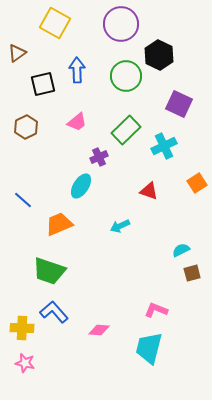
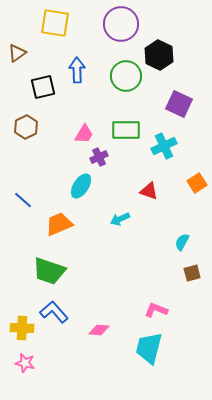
yellow square: rotated 20 degrees counterclockwise
black square: moved 3 px down
pink trapezoid: moved 7 px right, 12 px down; rotated 20 degrees counterclockwise
green rectangle: rotated 44 degrees clockwise
cyan arrow: moved 7 px up
cyan semicircle: moved 1 px right, 8 px up; rotated 36 degrees counterclockwise
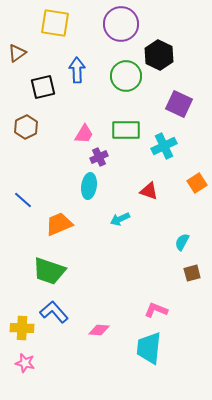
cyan ellipse: moved 8 px right; rotated 25 degrees counterclockwise
cyan trapezoid: rotated 8 degrees counterclockwise
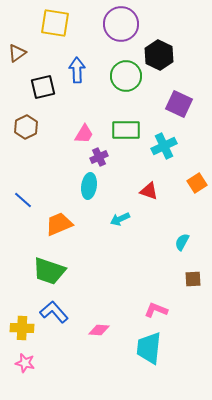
brown square: moved 1 px right, 6 px down; rotated 12 degrees clockwise
